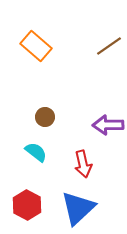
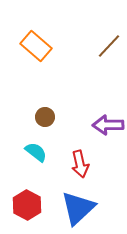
brown line: rotated 12 degrees counterclockwise
red arrow: moved 3 px left
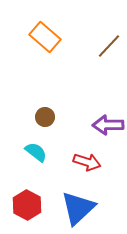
orange rectangle: moved 9 px right, 9 px up
red arrow: moved 7 px right, 2 px up; rotated 60 degrees counterclockwise
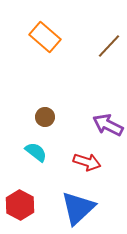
purple arrow: rotated 28 degrees clockwise
red hexagon: moved 7 px left
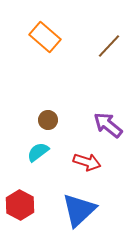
brown circle: moved 3 px right, 3 px down
purple arrow: rotated 12 degrees clockwise
cyan semicircle: moved 2 px right; rotated 75 degrees counterclockwise
blue triangle: moved 1 px right, 2 px down
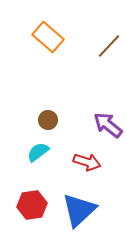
orange rectangle: moved 3 px right
red hexagon: moved 12 px right; rotated 24 degrees clockwise
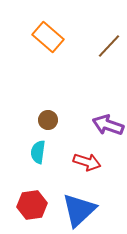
purple arrow: rotated 20 degrees counterclockwise
cyan semicircle: rotated 45 degrees counterclockwise
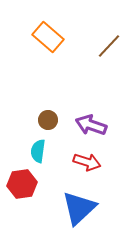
purple arrow: moved 17 px left
cyan semicircle: moved 1 px up
red hexagon: moved 10 px left, 21 px up
blue triangle: moved 2 px up
